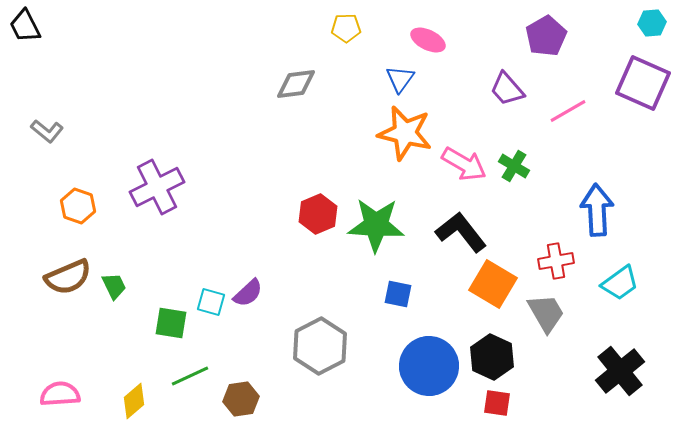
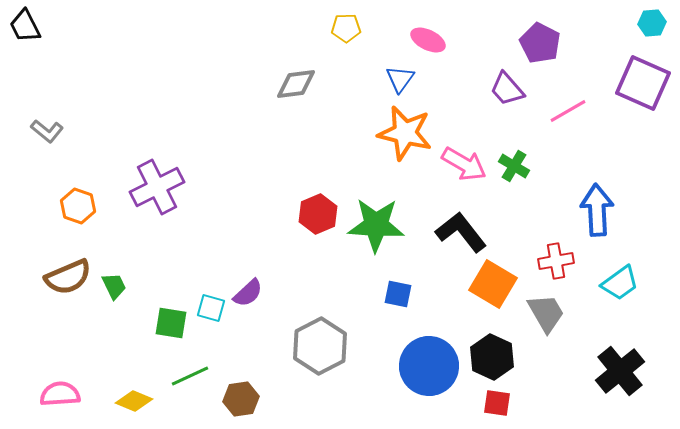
purple pentagon: moved 6 px left, 7 px down; rotated 15 degrees counterclockwise
cyan square: moved 6 px down
yellow diamond: rotated 63 degrees clockwise
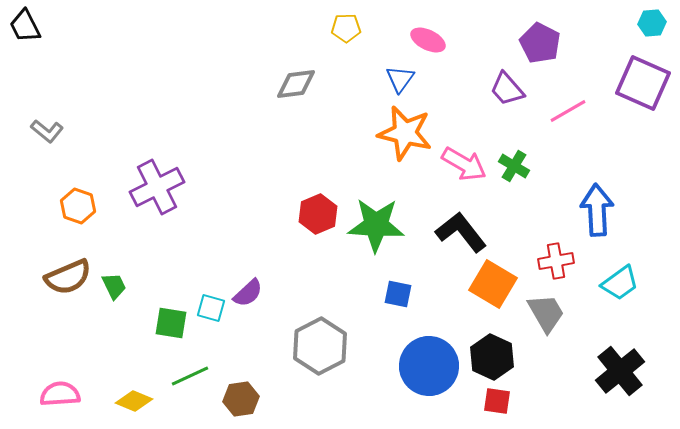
red square: moved 2 px up
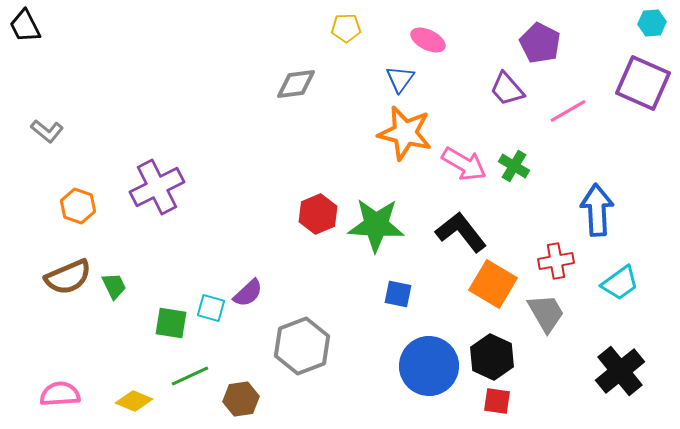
gray hexagon: moved 18 px left; rotated 6 degrees clockwise
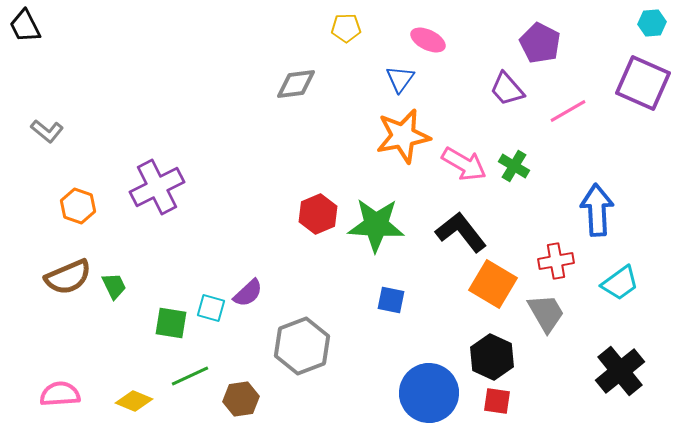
orange star: moved 2 px left, 3 px down; rotated 24 degrees counterclockwise
blue square: moved 7 px left, 6 px down
blue circle: moved 27 px down
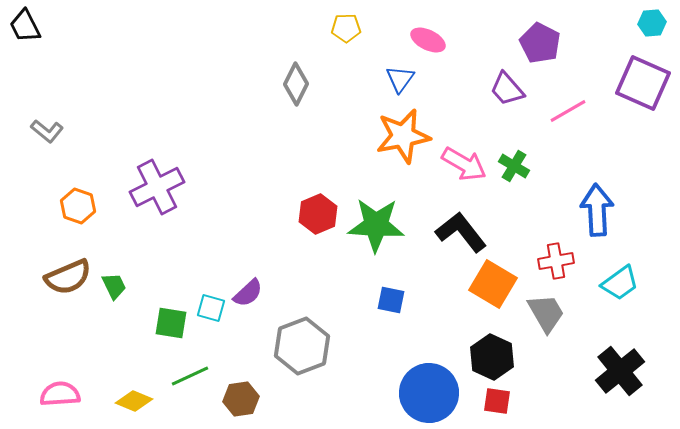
gray diamond: rotated 57 degrees counterclockwise
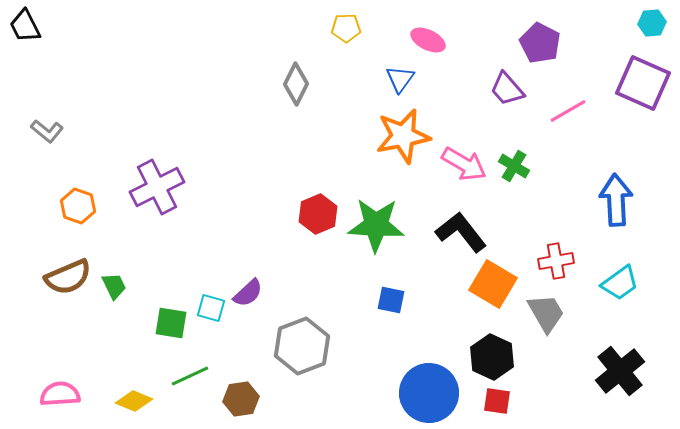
blue arrow: moved 19 px right, 10 px up
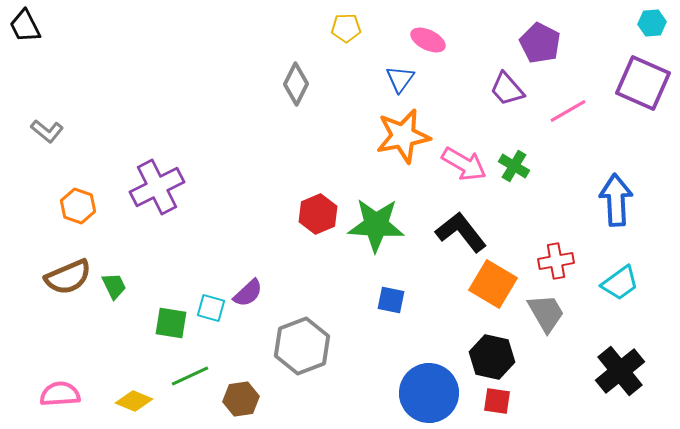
black hexagon: rotated 12 degrees counterclockwise
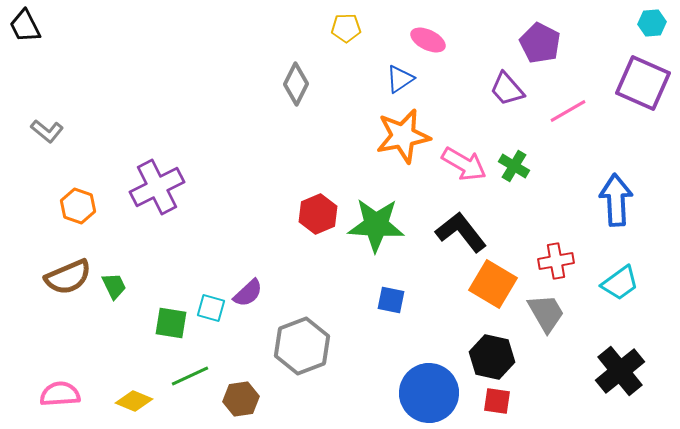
blue triangle: rotated 20 degrees clockwise
